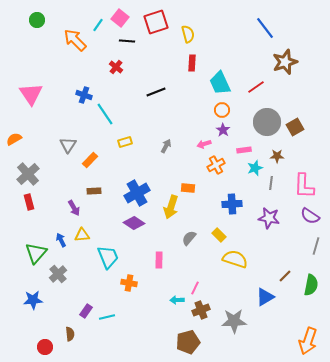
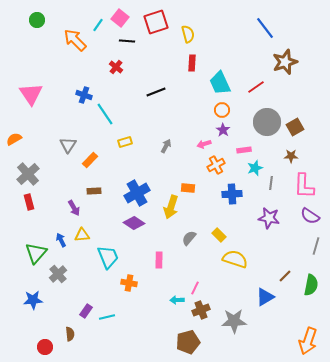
brown star at (277, 156): moved 14 px right
blue cross at (232, 204): moved 10 px up
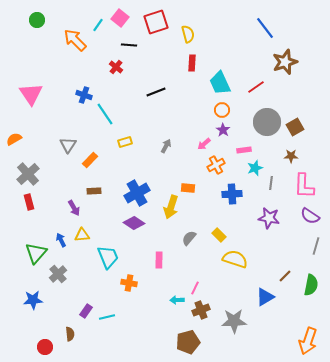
black line at (127, 41): moved 2 px right, 4 px down
pink arrow at (204, 144): rotated 24 degrees counterclockwise
